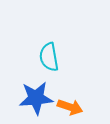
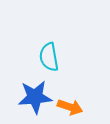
blue star: moved 1 px left, 1 px up
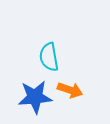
orange arrow: moved 17 px up
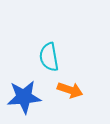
blue star: moved 11 px left
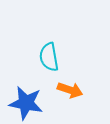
blue star: moved 2 px right, 6 px down; rotated 16 degrees clockwise
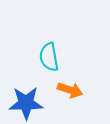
blue star: rotated 12 degrees counterclockwise
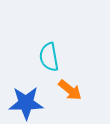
orange arrow: rotated 20 degrees clockwise
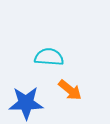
cyan semicircle: rotated 104 degrees clockwise
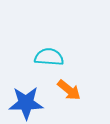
orange arrow: moved 1 px left
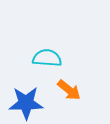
cyan semicircle: moved 2 px left, 1 px down
